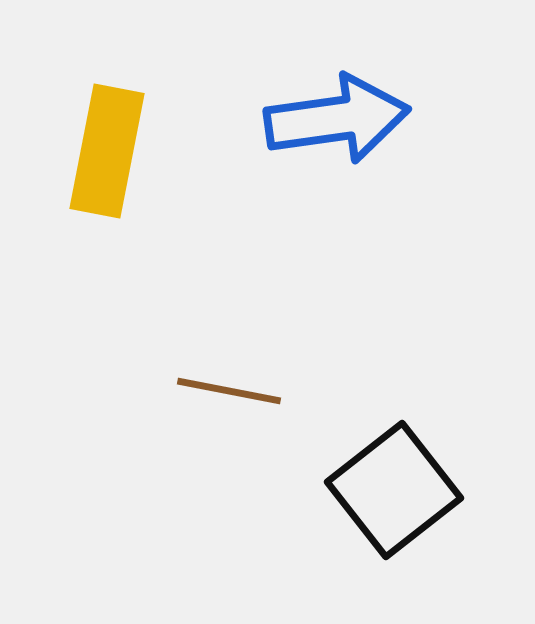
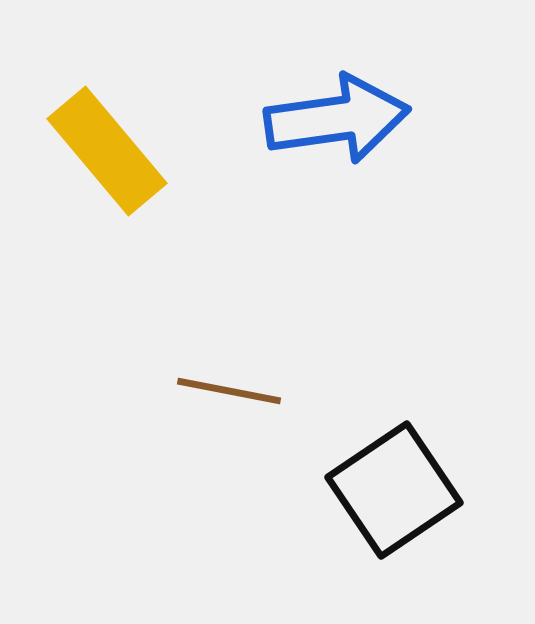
yellow rectangle: rotated 51 degrees counterclockwise
black square: rotated 4 degrees clockwise
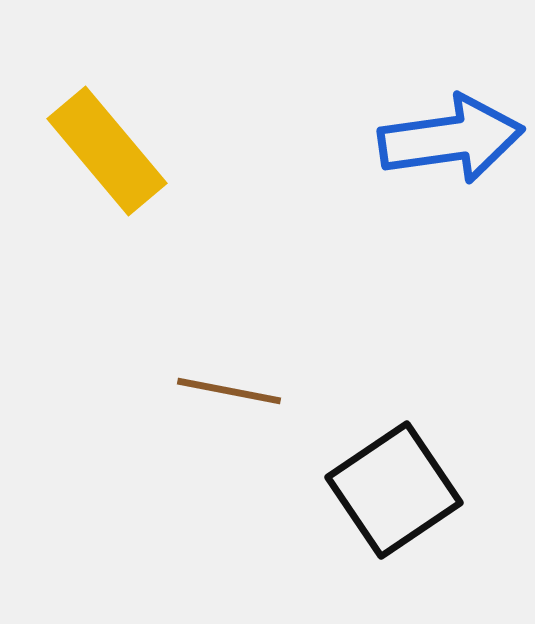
blue arrow: moved 114 px right, 20 px down
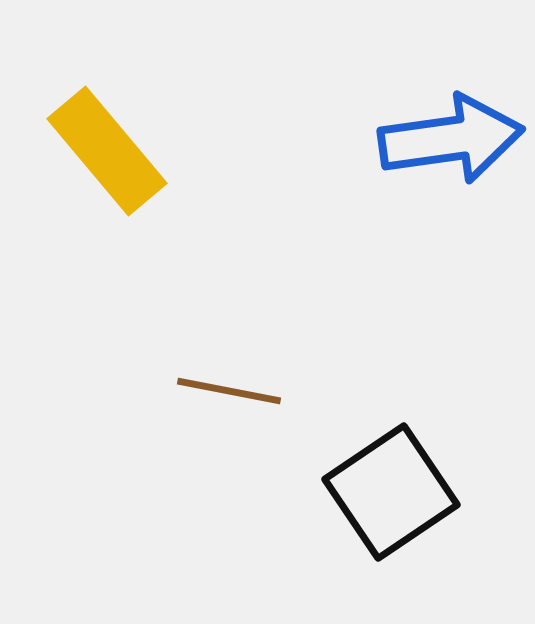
black square: moved 3 px left, 2 px down
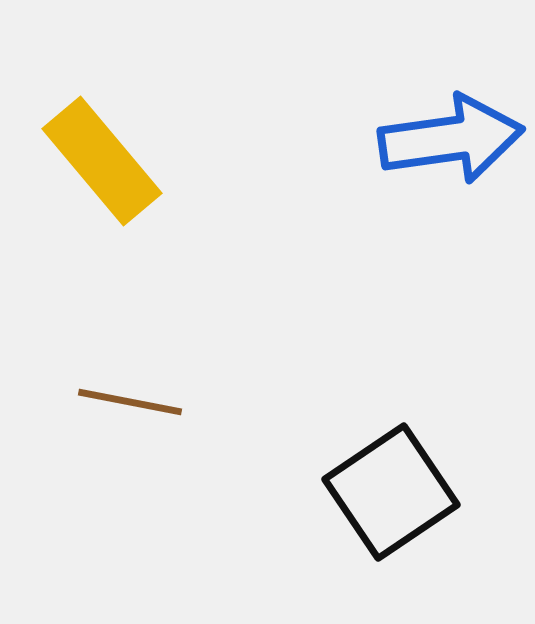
yellow rectangle: moved 5 px left, 10 px down
brown line: moved 99 px left, 11 px down
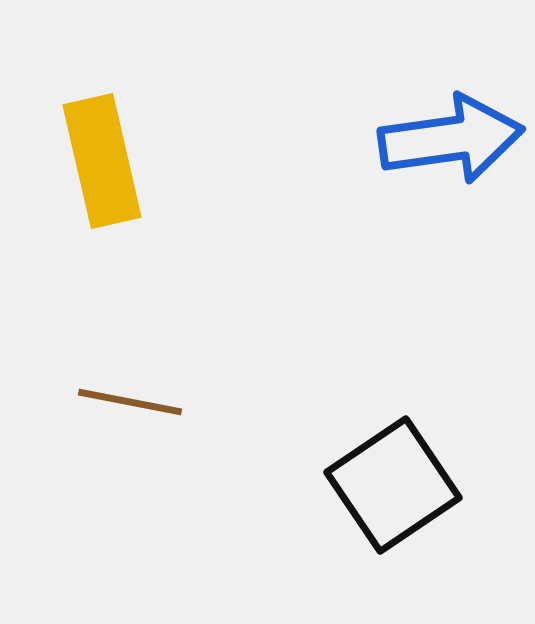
yellow rectangle: rotated 27 degrees clockwise
black square: moved 2 px right, 7 px up
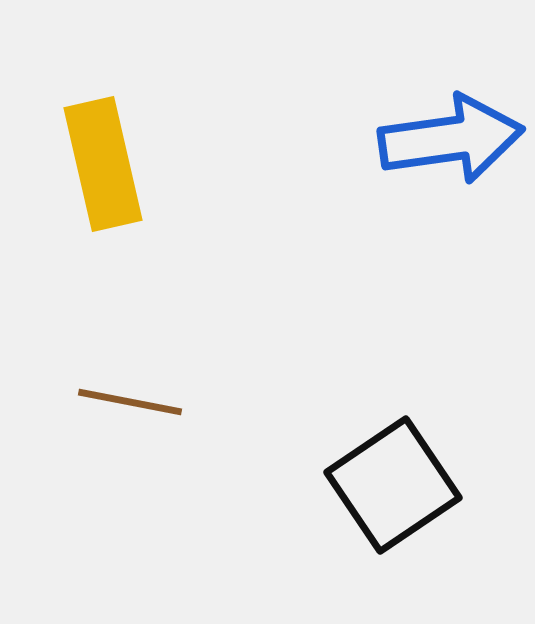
yellow rectangle: moved 1 px right, 3 px down
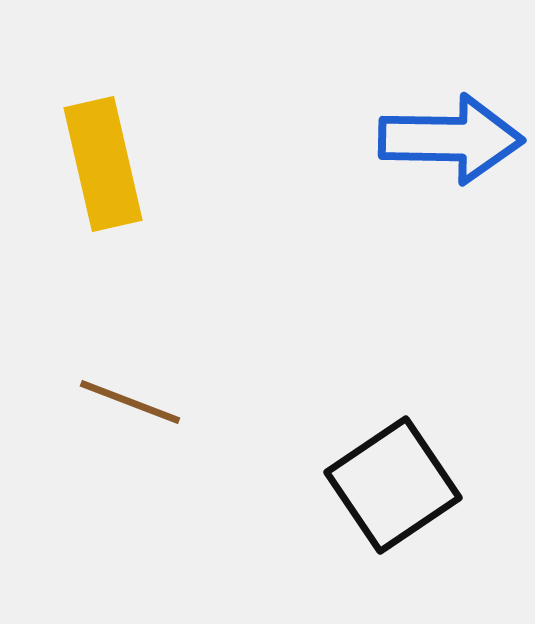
blue arrow: rotated 9 degrees clockwise
brown line: rotated 10 degrees clockwise
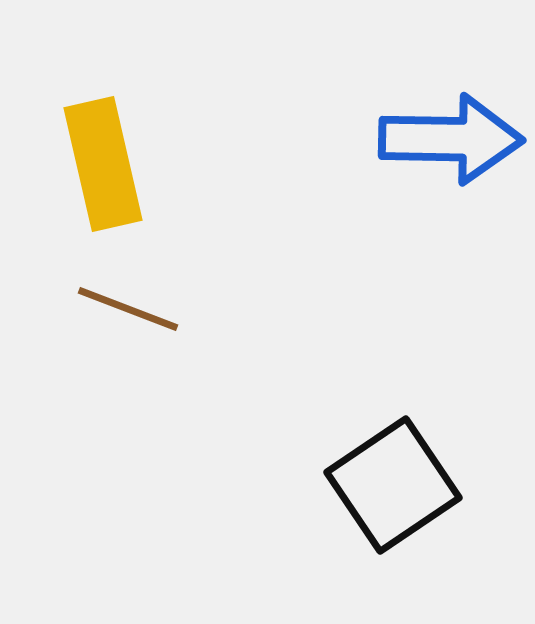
brown line: moved 2 px left, 93 px up
